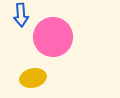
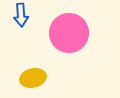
pink circle: moved 16 px right, 4 px up
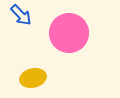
blue arrow: rotated 40 degrees counterclockwise
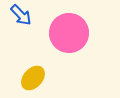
yellow ellipse: rotated 35 degrees counterclockwise
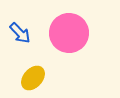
blue arrow: moved 1 px left, 18 px down
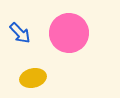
yellow ellipse: rotated 35 degrees clockwise
